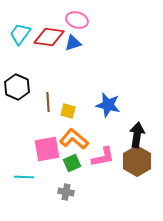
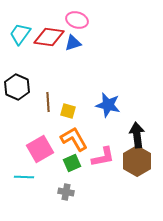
black arrow: rotated 15 degrees counterclockwise
orange L-shape: rotated 20 degrees clockwise
pink square: moved 7 px left; rotated 20 degrees counterclockwise
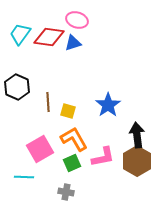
blue star: rotated 25 degrees clockwise
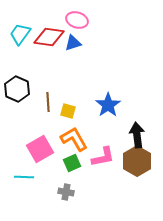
black hexagon: moved 2 px down
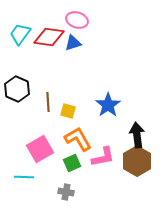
orange L-shape: moved 4 px right
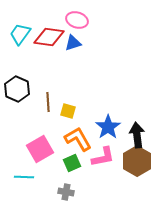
blue star: moved 22 px down
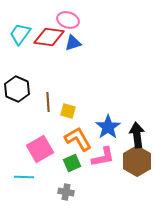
pink ellipse: moved 9 px left
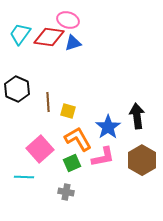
black arrow: moved 19 px up
pink square: rotated 12 degrees counterclockwise
brown hexagon: moved 5 px right, 1 px up
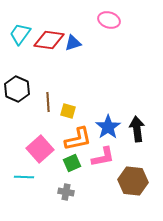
pink ellipse: moved 41 px right
red diamond: moved 3 px down
black arrow: moved 13 px down
orange L-shape: rotated 108 degrees clockwise
brown hexagon: moved 9 px left, 21 px down; rotated 24 degrees counterclockwise
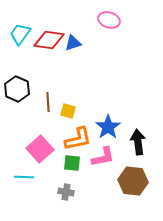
black arrow: moved 1 px right, 13 px down
green square: rotated 30 degrees clockwise
